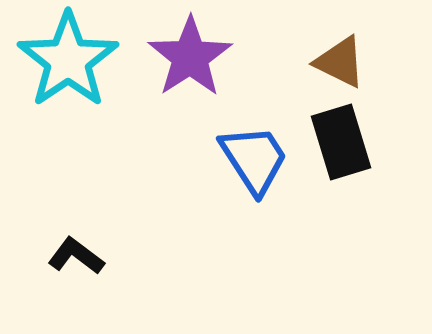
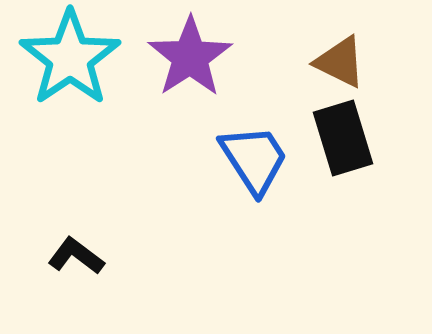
cyan star: moved 2 px right, 2 px up
black rectangle: moved 2 px right, 4 px up
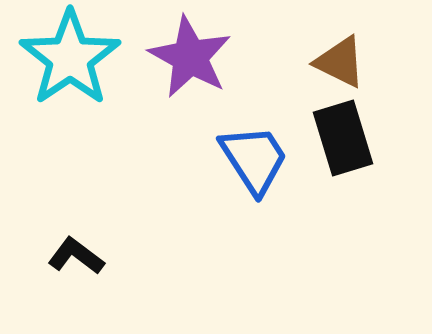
purple star: rotated 10 degrees counterclockwise
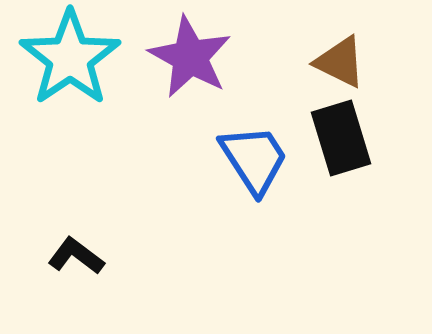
black rectangle: moved 2 px left
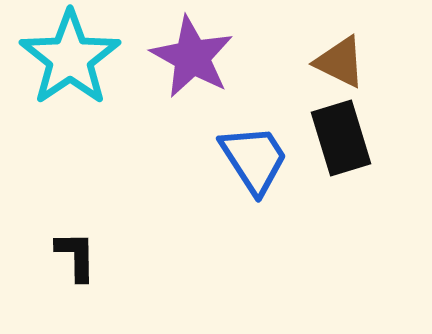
purple star: moved 2 px right
black L-shape: rotated 52 degrees clockwise
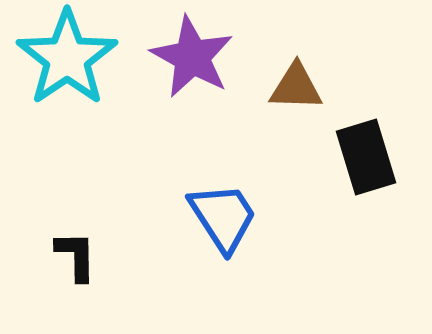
cyan star: moved 3 px left
brown triangle: moved 44 px left, 25 px down; rotated 24 degrees counterclockwise
black rectangle: moved 25 px right, 19 px down
blue trapezoid: moved 31 px left, 58 px down
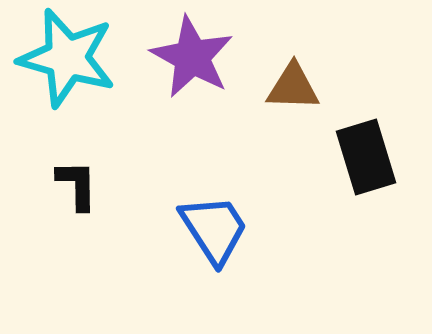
cyan star: rotated 22 degrees counterclockwise
brown triangle: moved 3 px left
blue trapezoid: moved 9 px left, 12 px down
black L-shape: moved 1 px right, 71 px up
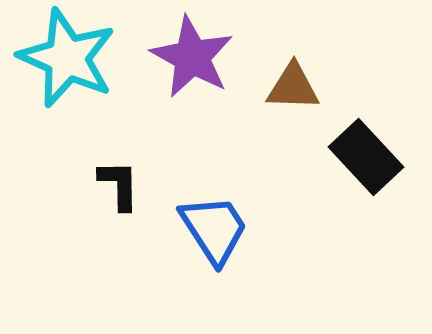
cyan star: rotated 8 degrees clockwise
black rectangle: rotated 26 degrees counterclockwise
black L-shape: moved 42 px right
